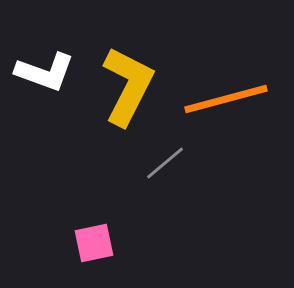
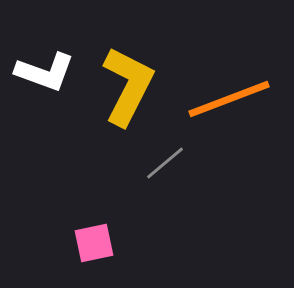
orange line: moved 3 px right; rotated 6 degrees counterclockwise
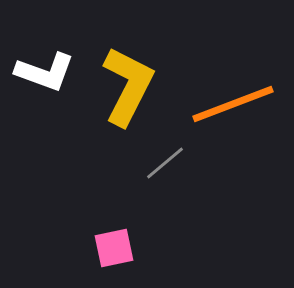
orange line: moved 4 px right, 5 px down
pink square: moved 20 px right, 5 px down
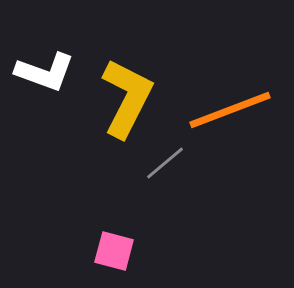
yellow L-shape: moved 1 px left, 12 px down
orange line: moved 3 px left, 6 px down
pink square: moved 3 px down; rotated 27 degrees clockwise
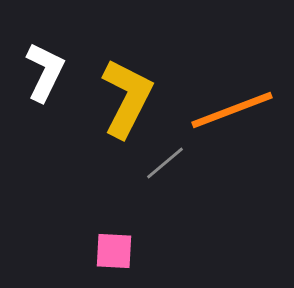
white L-shape: rotated 84 degrees counterclockwise
orange line: moved 2 px right
pink square: rotated 12 degrees counterclockwise
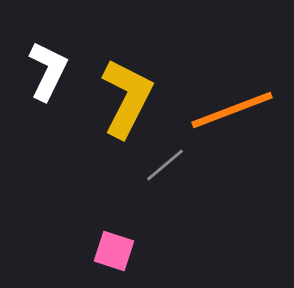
white L-shape: moved 3 px right, 1 px up
gray line: moved 2 px down
pink square: rotated 15 degrees clockwise
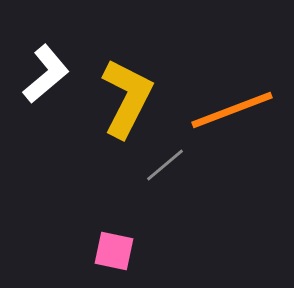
white L-shape: moved 2 px left, 3 px down; rotated 24 degrees clockwise
pink square: rotated 6 degrees counterclockwise
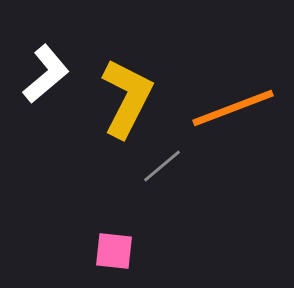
orange line: moved 1 px right, 2 px up
gray line: moved 3 px left, 1 px down
pink square: rotated 6 degrees counterclockwise
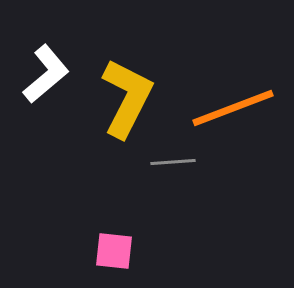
gray line: moved 11 px right, 4 px up; rotated 36 degrees clockwise
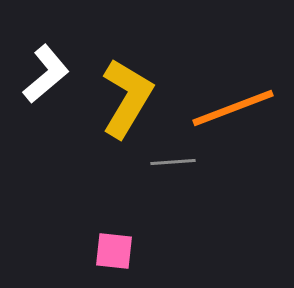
yellow L-shape: rotated 4 degrees clockwise
